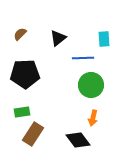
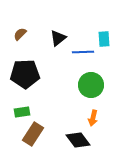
blue line: moved 6 px up
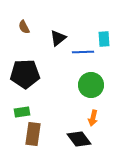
brown semicircle: moved 4 px right, 7 px up; rotated 72 degrees counterclockwise
brown rectangle: rotated 25 degrees counterclockwise
black diamond: moved 1 px right, 1 px up
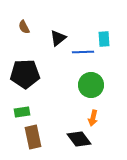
brown rectangle: moved 3 px down; rotated 20 degrees counterclockwise
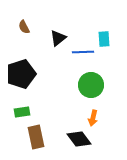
black pentagon: moved 4 px left; rotated 16 degrees counterclockwise
brown rectangle: moved 3 px right
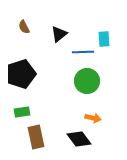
black triangle: moved 1 px right, 4 px up
green circle: moved 4 px left, 4 px up
orange arrow: rotated 91 degrees counterclockwise
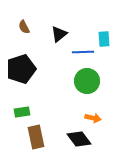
black pentagon: moved 5 px up
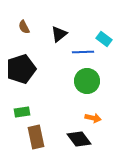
cyan rectangle: rotated 49 degrees counterclockwise
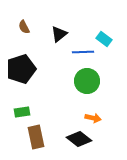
black diamond: rotated 15 degrees counterclockwise
